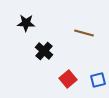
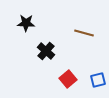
black cross: moved 2 px right
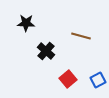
brown line: moved 3 px left, 3 px down
blue square: rotated 14 degrees counterclockwise
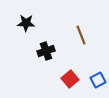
brown line: moved 1 px up; rotated 54 degrees clockwise
black cross: rotated 30 degrees clockwise
red square: moved 2 px right
